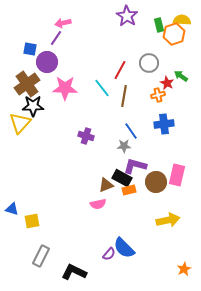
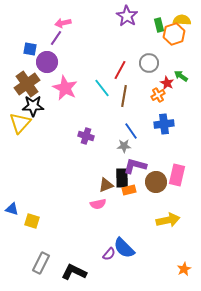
pink star: rotated 25 degrees clockwise
orange cross: rotated 16 degrees counterclockwise
black rectangle: rotated 60 degrees clockwise
yellow square: rotated 28 degrees clockwise
gray rectangle: moved 7 px down
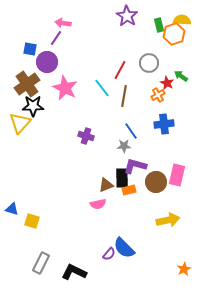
pink arrow: rotated 21 degrees clockwise
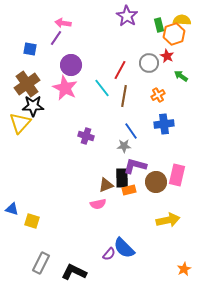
purple circle: moved 24 px right, 3 px down
red star: moved 27 px up
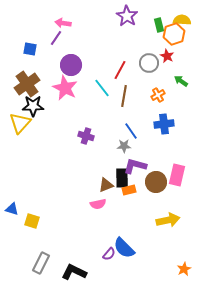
green arrow: moved 5 px down
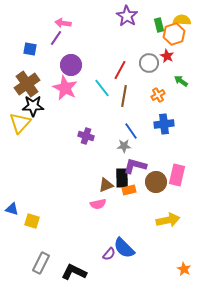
orange star: rotated 16 degrees counterclockwise
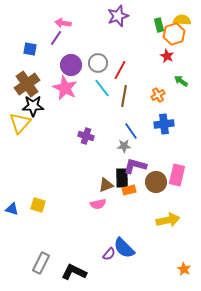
purple star: moved 9 px left; rotated 20 degrees clockwise
gray circle: moved 51 px left
yellow square: moved 6 px right, 16 px up
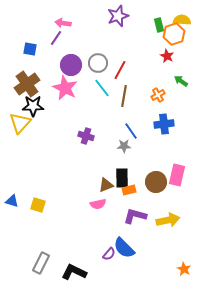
purple L-shape: moved 50 px down
blue triangle: moved 8 px up
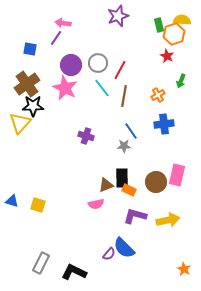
green arrow: rotated 104 degrees counterclockwise
orange rectangle: rotated 40 degrees clockwise
pink semicircle: moved 2 px left
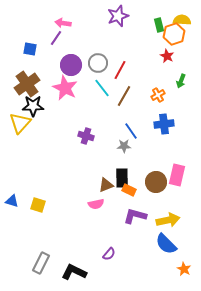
brown line: rotated 20 degrees clockwise
blue semicircle: moved 42 px right, 4 px up
